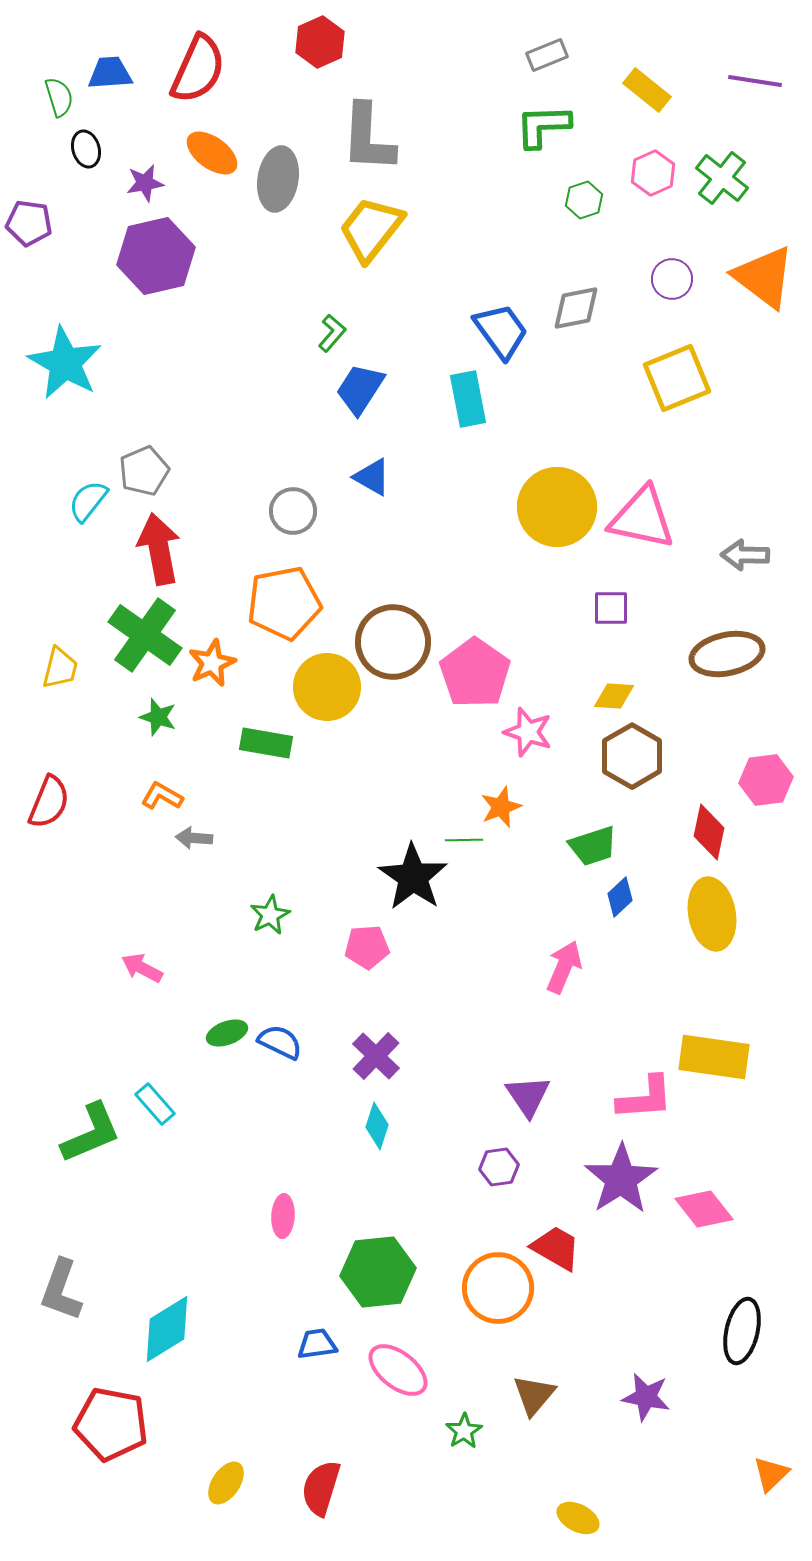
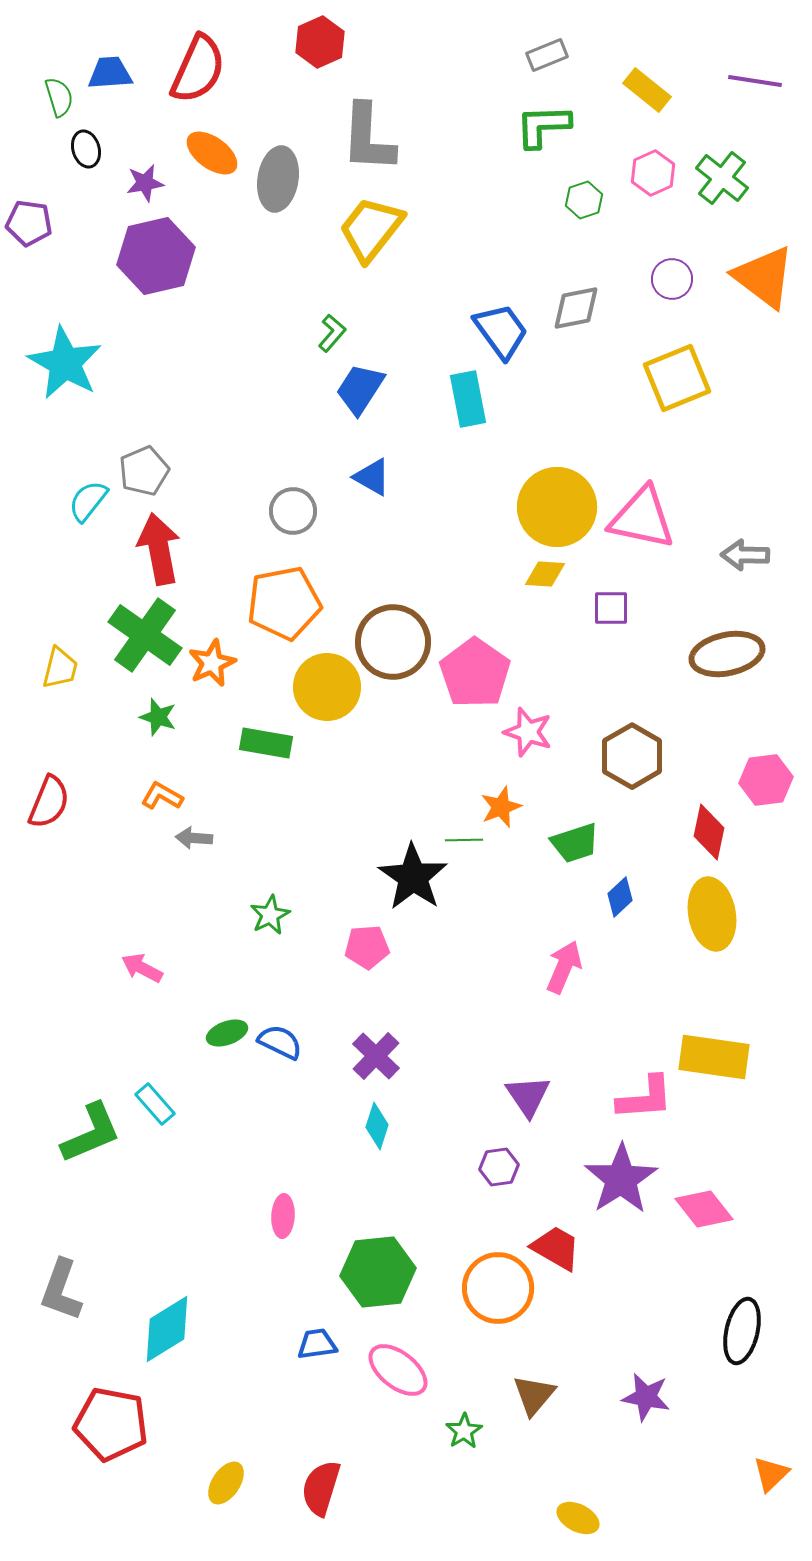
yellow diamond at (614, 696): moved 69 px left, 122 px up
green trapezoid at (593, 846): moved 18 px left, 3 px up
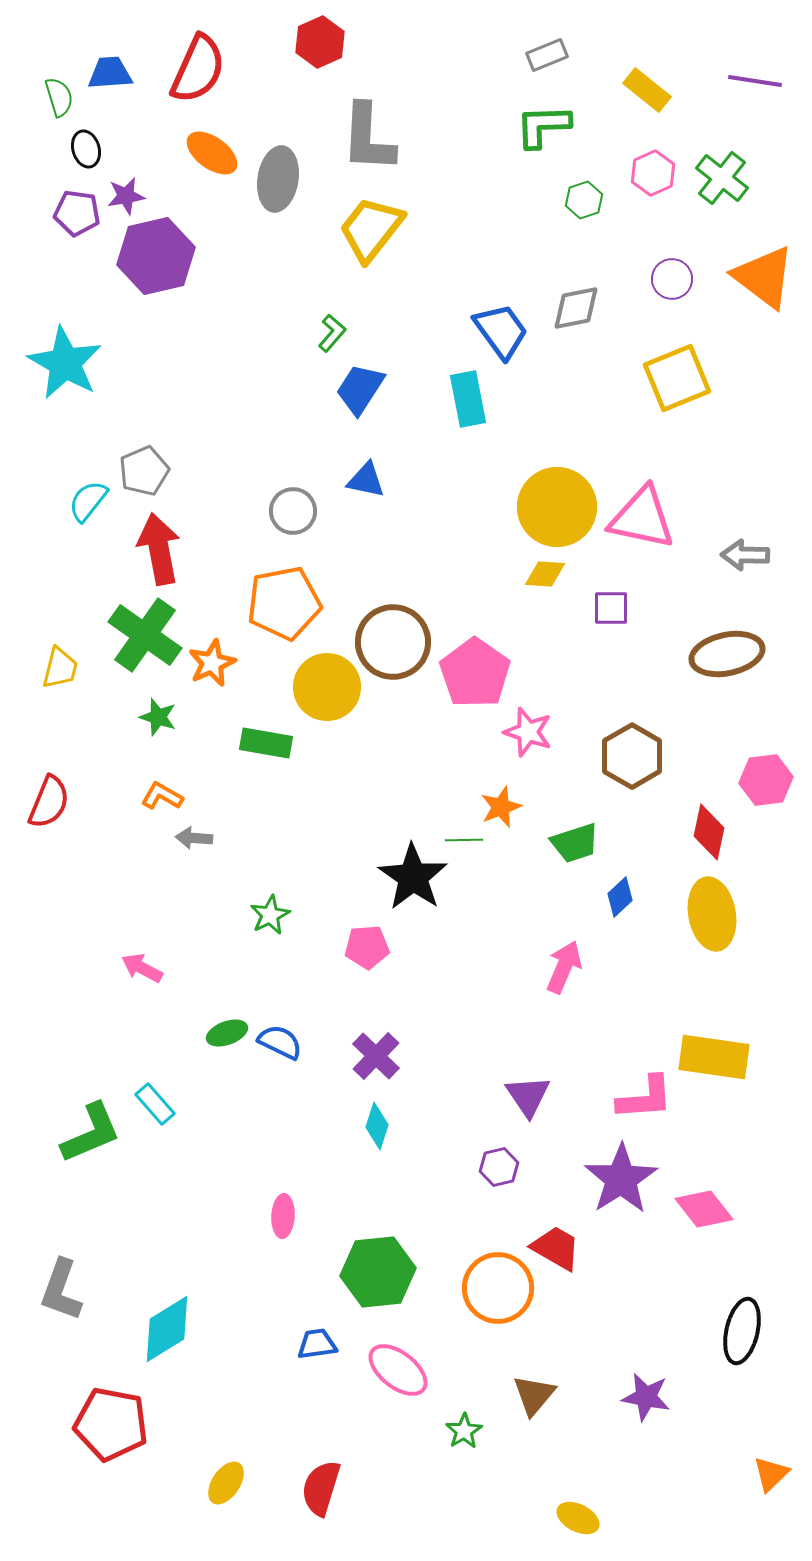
purple star at (145, 183): moved 19 px left, 13 px down
purple pentagon at (29, 223): moved 48 px right, 10 px up
blue triangle at (372, 477): moved 6 px left, 3 px down; rotated 18 degrees counterclockwise
purple hexagon at (499, 1167): rotated 6 degrees counterclockwise
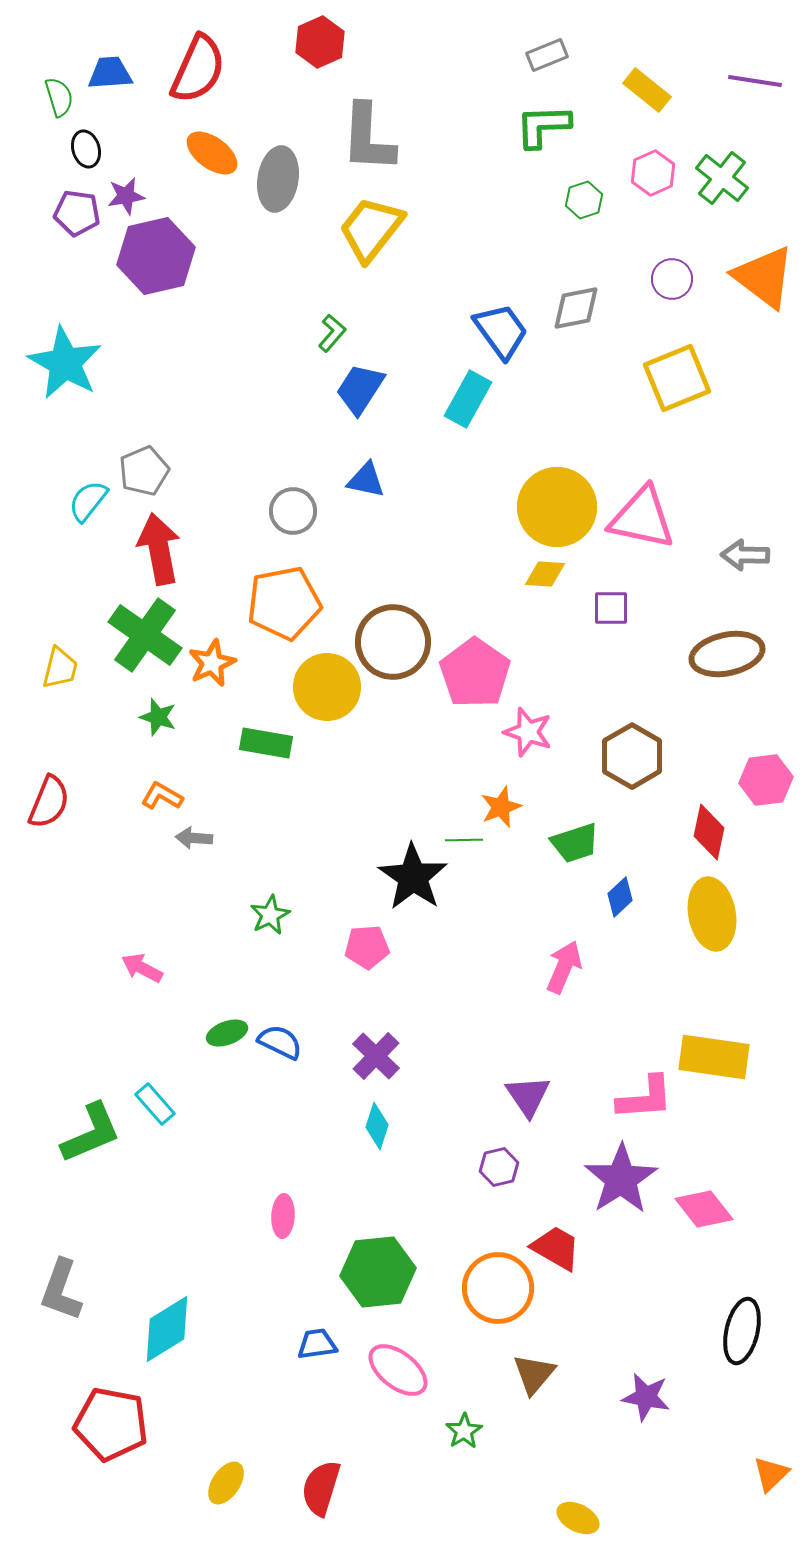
cyan rectangle at (468, 399): rotated 40 degrees clockwise
brown triangle at (534, 1395): moved 21 px up
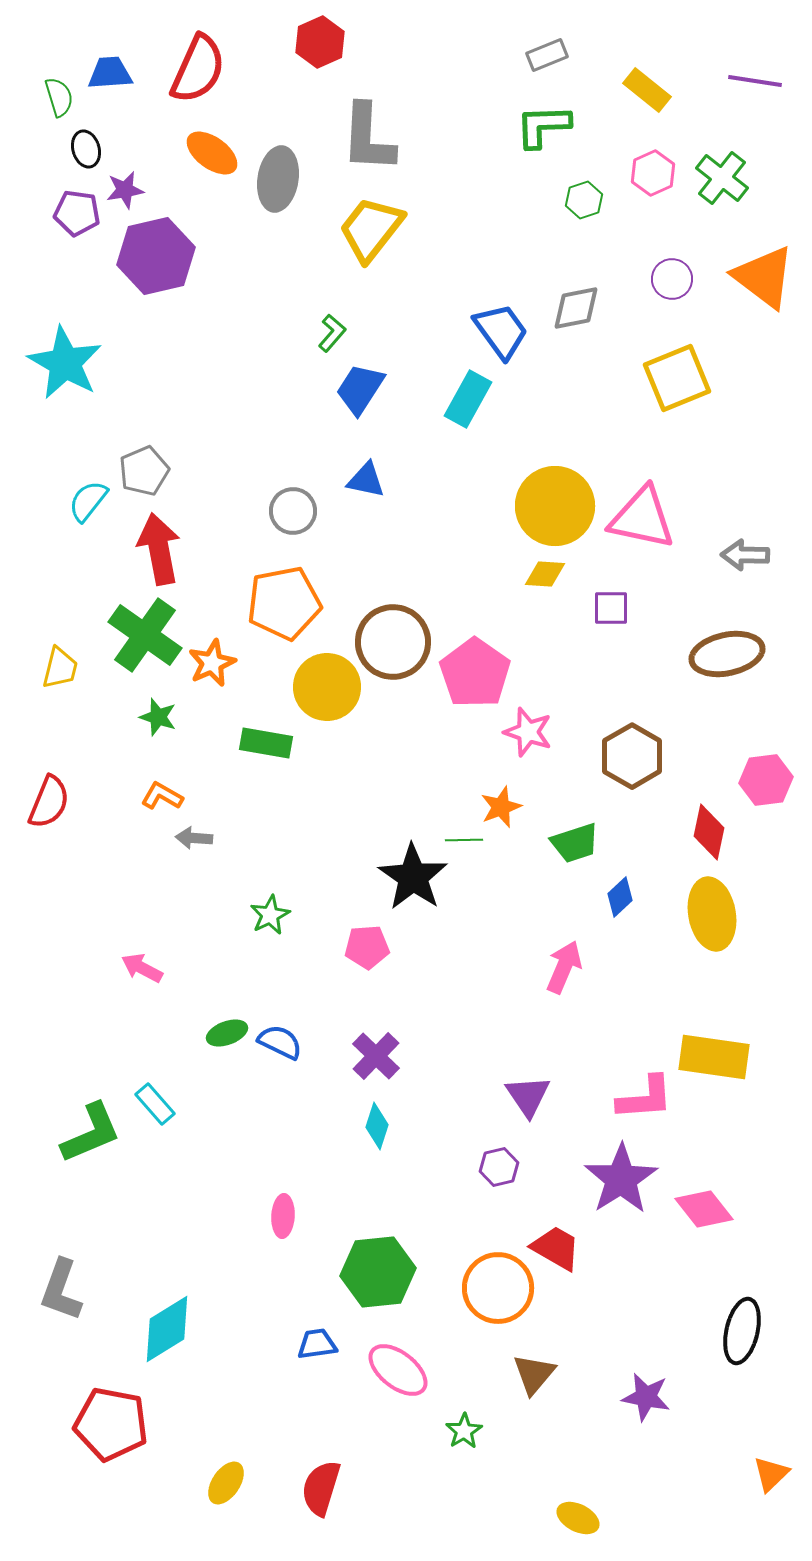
purple star at (126, 196): moved 1 px left, 6 px up
yellow circle at (557, 507): moved 2 px left, 1 px up
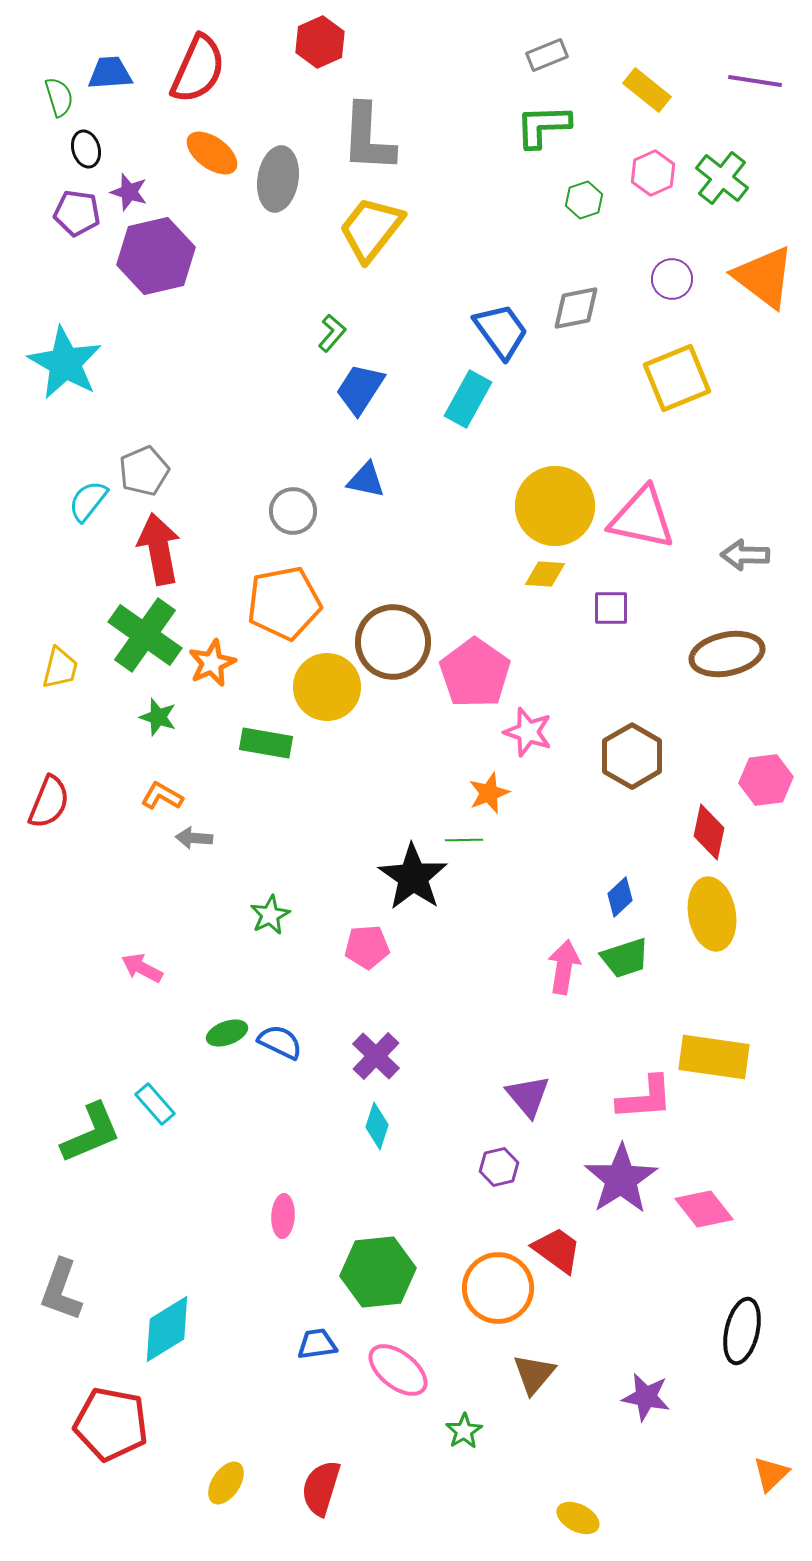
purple star at (125, 190): moved 4 px right, 2 px down; rotated 27 degrees clockwise
orange star at (501, 807): moved 12 px left, 14 px up
green trapezoid at (575, 843): moved 50 px right, 115 px down
pink arrow at (564, 967): rotated 14 degrees counterclockwise
purple triangle at (528, 1096): rotated 6 degrees counterclockwise
red trapezoid at (556, 1248): moved 1 px right, 2 px down; rotated 6 degrees clockwise
